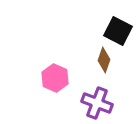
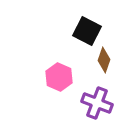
black square: moved 31 px left
pink hexagon: moved 4 px right, 1 px up
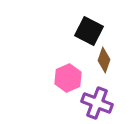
black square: moved 2 px right
pink hexagon: moved 9 px right, 1 px down; rotated 12 degrees clockwise
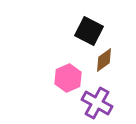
brown diamond: rotated 35 degrees clockwise
purple cross: rotated 8 degrees clockwise
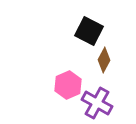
brown diamond: rotated 25 degrees counterclockwise
pink hexagon: moved 7 px down
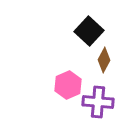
black square: rotated 16 degrees clockwise
purple cross: moved 1 px right, 1 px up; rotated 24 degrees counterclockwise
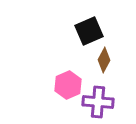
black square: rotated 24 degrees clockwise
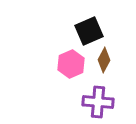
pink hexagon: moved 3 px right, 21 px up
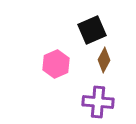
black square: moved 3 px right, 1 px up
pink hexagon: moved 15 px left
